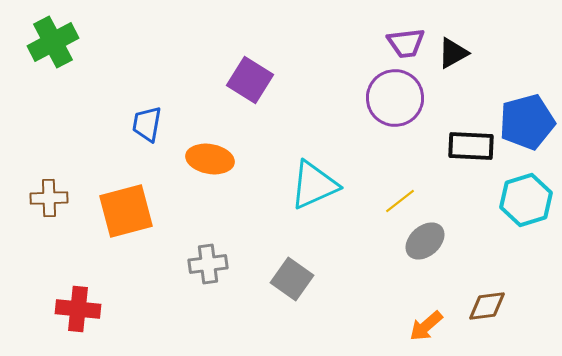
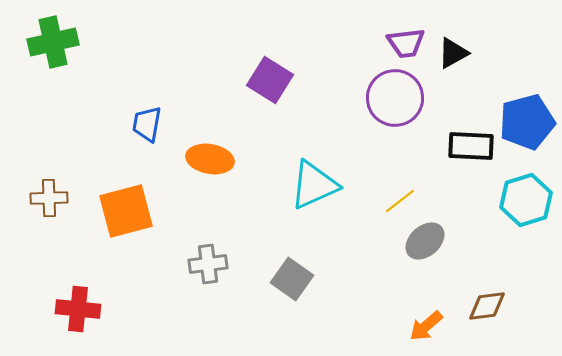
green cross: rotated 15 degrees clockwise
purple square: moved 20 px right
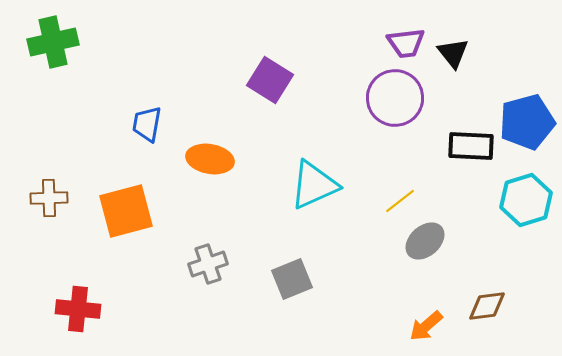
black triangle: rotated 40 degrees counterclockwise
gray cross: rotated 12 degrees counterclockwise
gray square: rotated 33 degrees clockwise
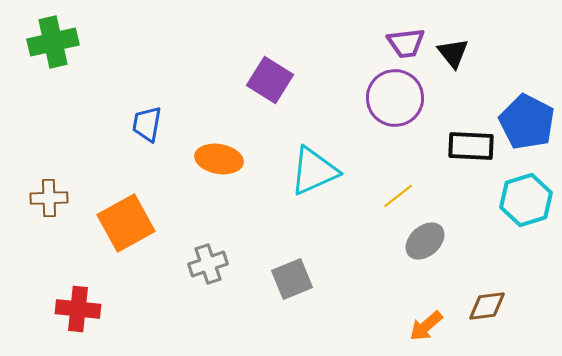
blue pentagon: rotated 30 degrees counterclockwise
orange ellipse: moved 9 px right
cyan triangle: moved 14 px up
yellow line: moved 2 px left, 5 px up
orange square: moved 12 px down; rotated 14 degrees counterclockwise
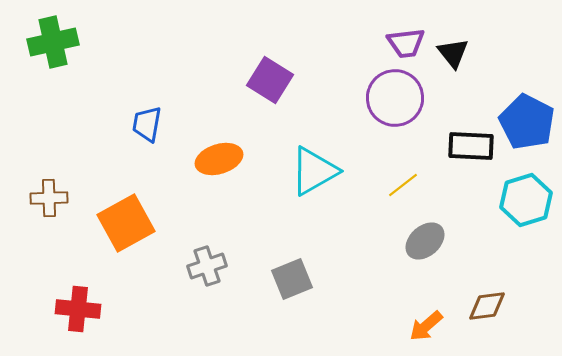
orange ellipse: rotated 27 degrees counterclockwise
cyan triangle: rotated 6 degrees counterclockwise
yellow line: moved 5 px right, 11 px up
gray cross: moved 1 px left, 2 px down
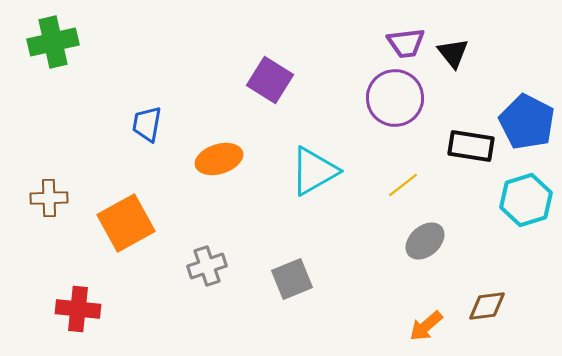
black rectangle: rotated 6 degrees clockwise
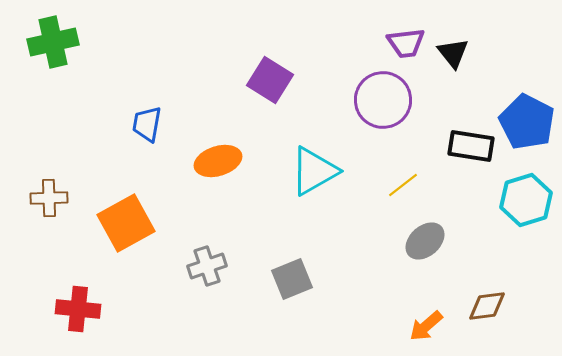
purple circle: moved 12 px left, 2 px down
orange ellipse: moved 1 px left, 2 px down
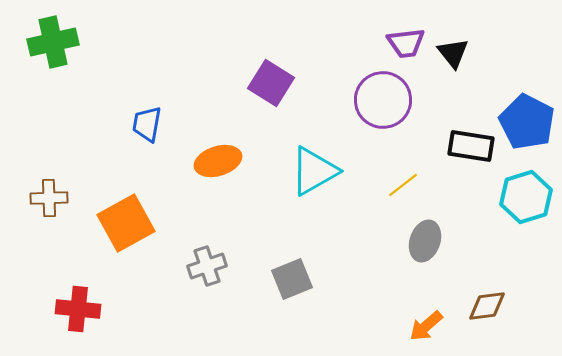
purple square: moved 1 px right, 3 px down
cyan hexagon: moved 3 px up
gray ellipse: rotated 30 degrees counterclockwise
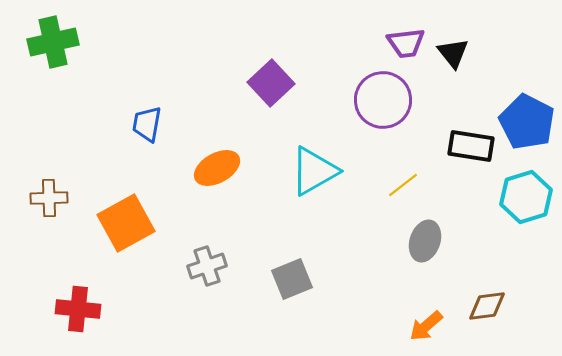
purple square: rotated 15 degrees clockwise
orange ellipse: moved 1 px left, 7 px down; rotated 12 degrees counterclockwise
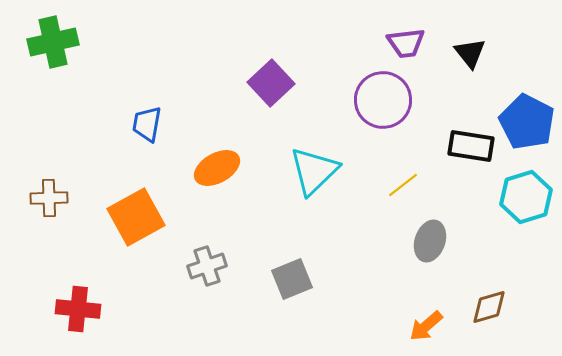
black triangle: moved 17 px right
cyan triangle: rotated 14 degrees counterclockwise
orange square: moved 10 px right, 6 px up
gray ellipse: moved 5 px right
brown diamond: moved 2 px right, 1 px down; rotated 9 degrees counterclockwise
